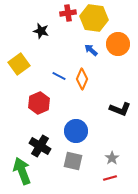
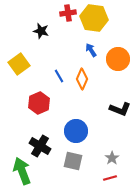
orange circle: moved 15 px down
blue arrow: rotated 16 degrees clockwise
blue line: rotated 32 degrees clockwise
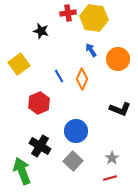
gray square: rotated 30 degrees clockwise
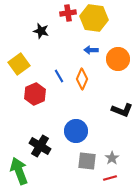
blue arrow: rotated 56 degrees counterclockwise
red hexagon: moved 4 px left, 9 px up
black L-shape: moved 2 px right, 1 px down
gray square: moved 14 px right; rotated 36 degrees counterclockwise
green arrow: moved 3 px left
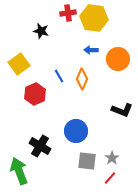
red line: rotated 32 degrees counterclockwise
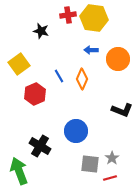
red cross: moved 2 px down
gray square: moved 3 px right, 3 px down
red line: rotated 32 degrees clockwise
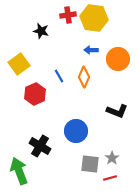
orange diamond: moved 2 px right, 2 px up
black L-shape: moved 5 px left, 1 px down
